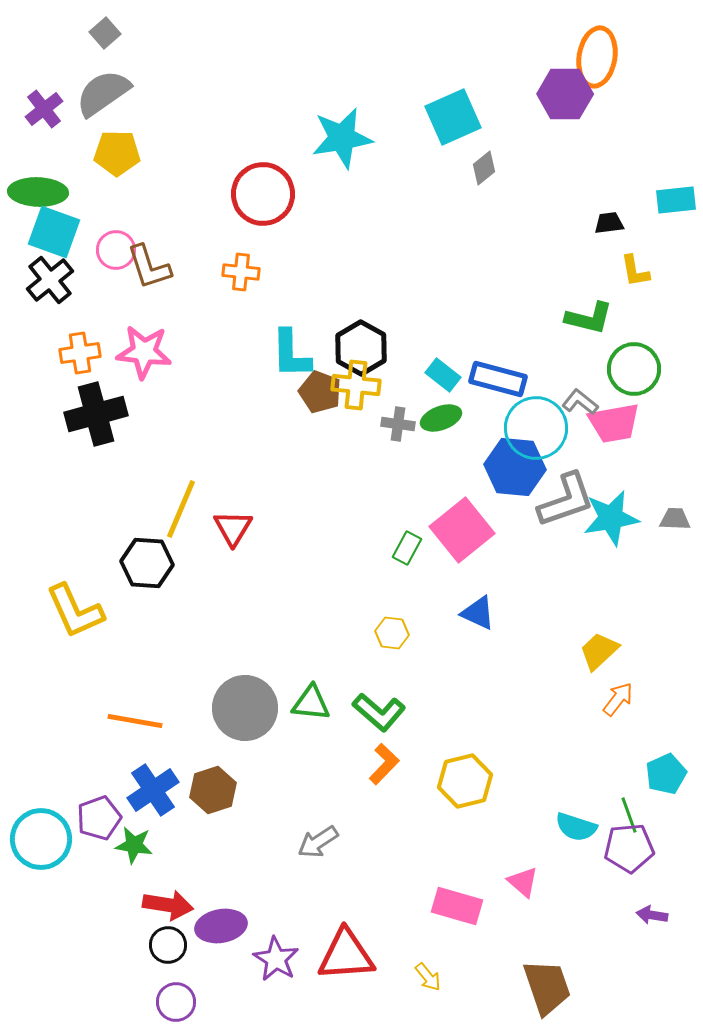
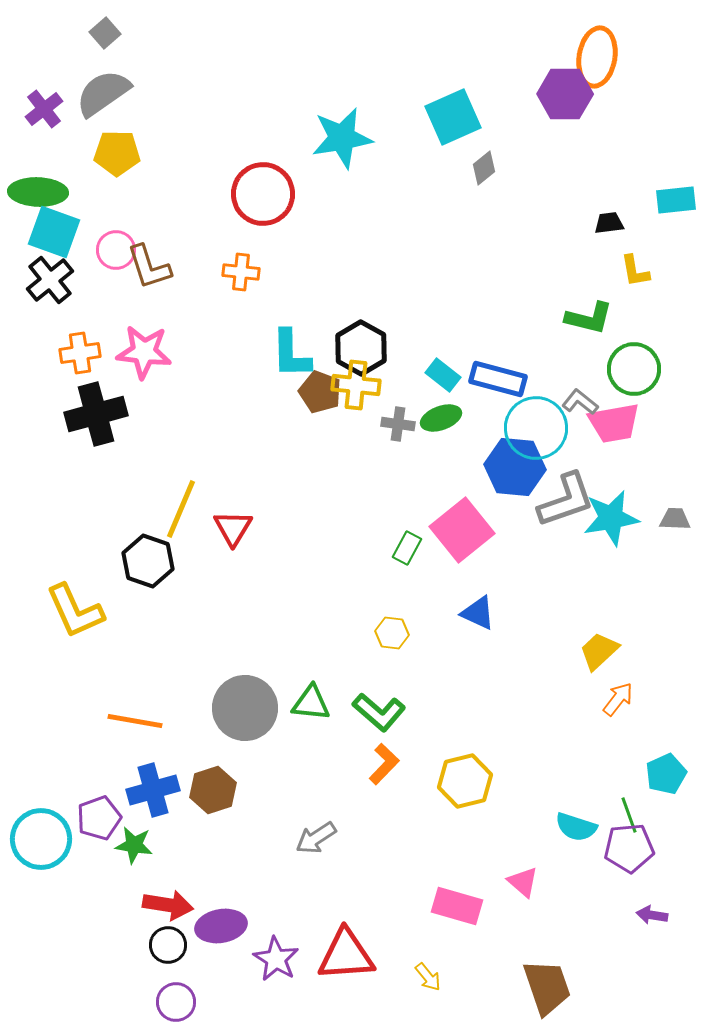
black hexagon at (147, 563): moved 1 px right, 2 px up; rotated 15 degrees clockwise
blue cross at (153, 790): rotated 18 degrees clockwise
gray arrow at (318, 842): moved 2 px left, 4 px up
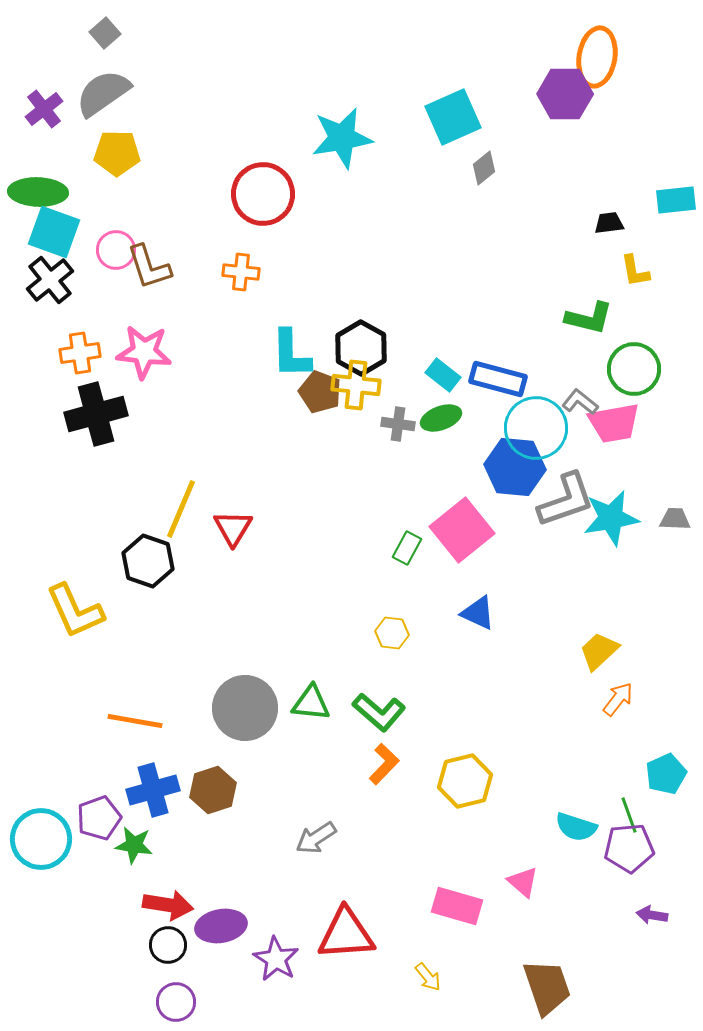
red triangle at (346, 955): moved 21 px up
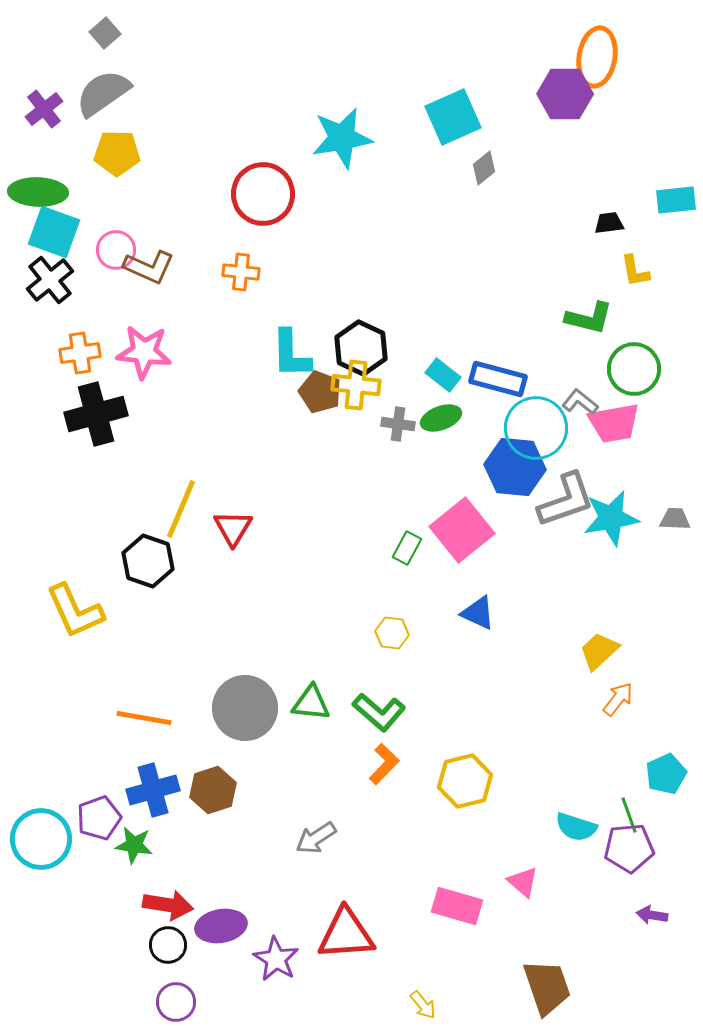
brown L-shape at (149, 267): rotated 48 degrees counterclockwise
black hexagon at (361, 348): rotated 4 degrees counterclockwise
orange line at (135, 721): moved 9 px right, 3 px up
yellow arrow at (428, 977): moved 5 px left, 28 px down
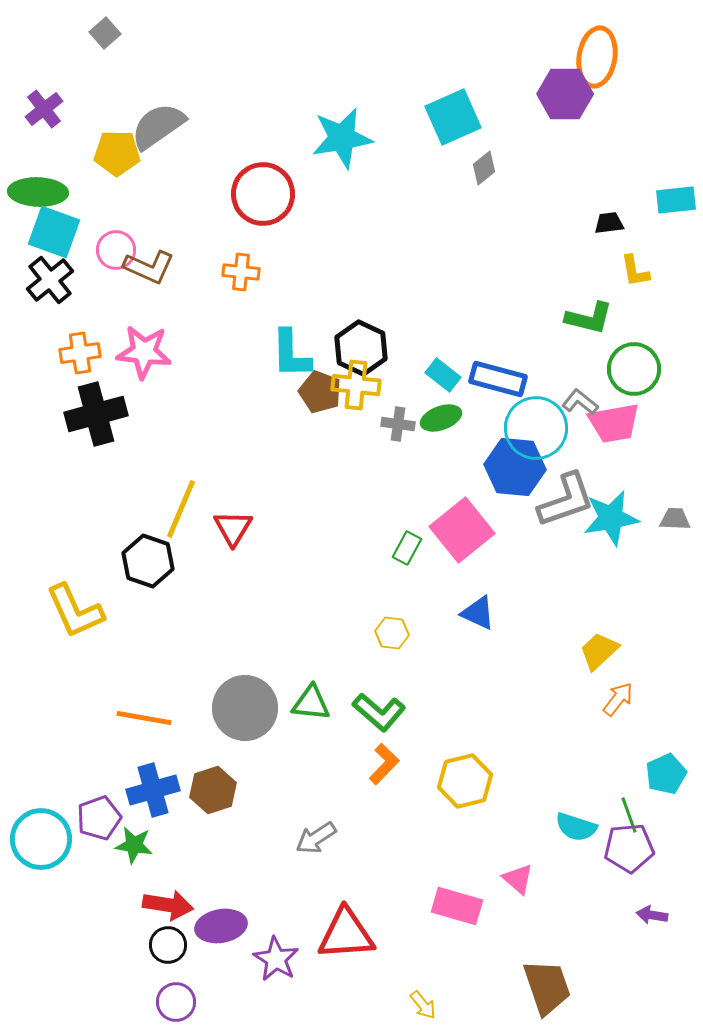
gray semicircle at (103, 93): moved 55 px right, 33 px down
pink triangle at (523, 882): moved 5 px left, 3 px up
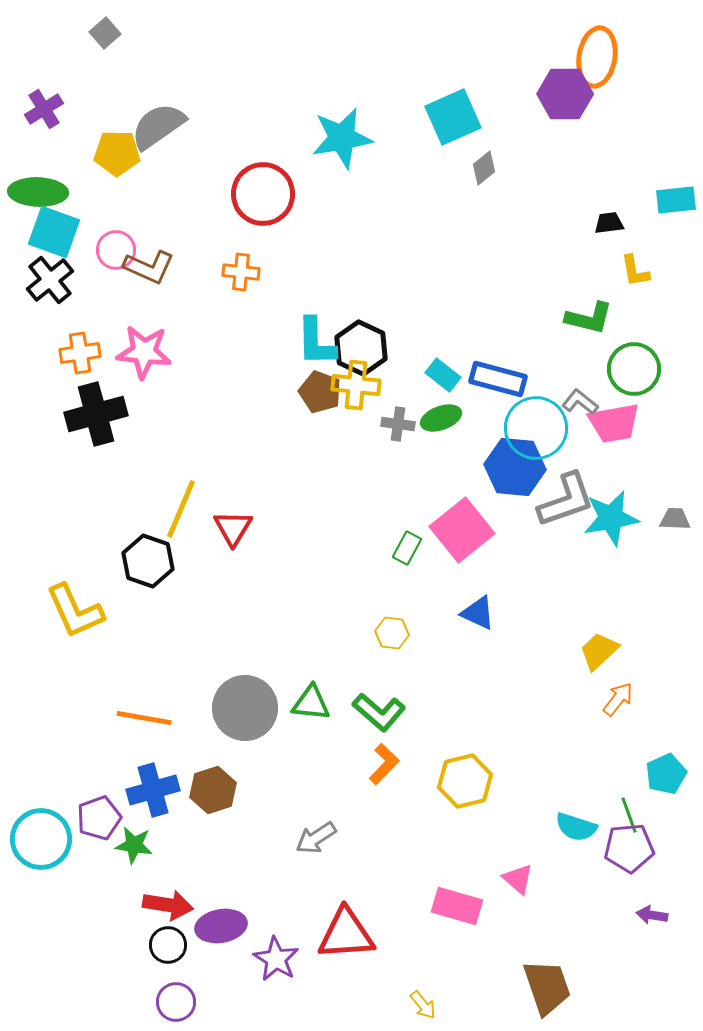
purple cross at (44, 109): rotated 6 degrees clockwise
cyan L-shape at (291, 354): moved 25 px right, 12 px up
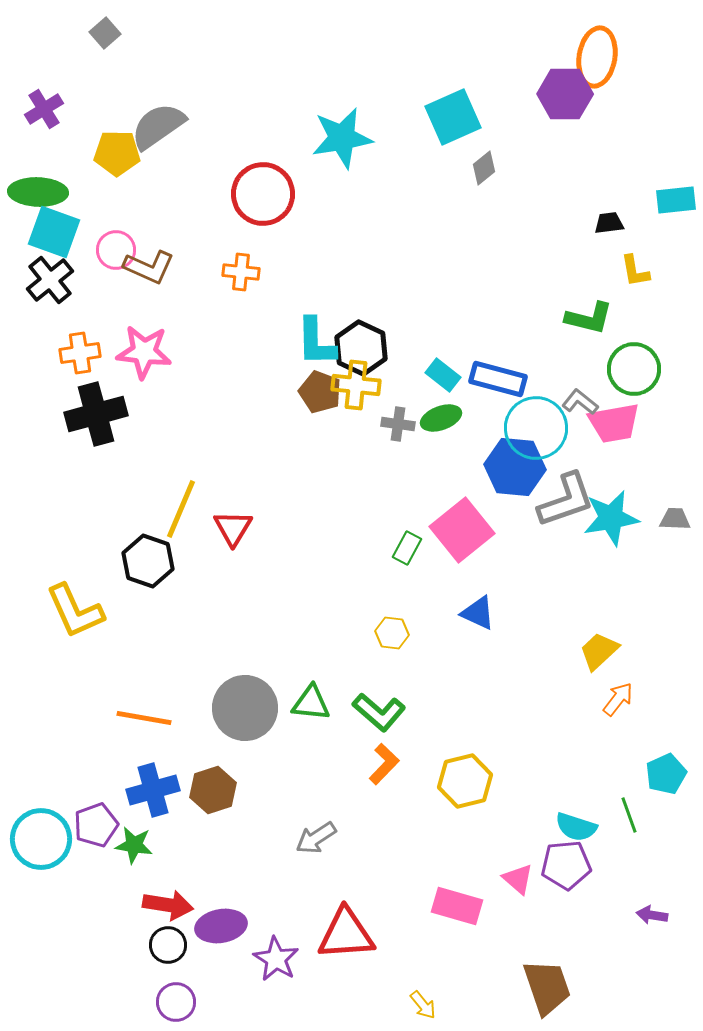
purple pentagon at (99, 818): moved 3 px left, 7 px down
purple pentagon at (629, 848): moved 63 px left, 17 px down
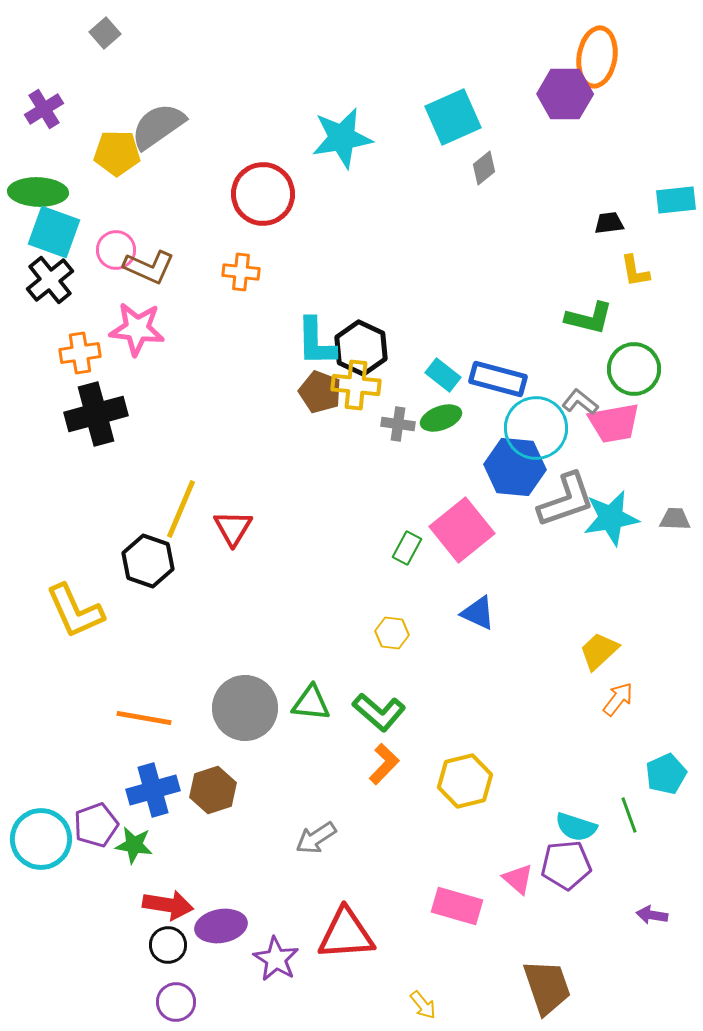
pink star at (144, 352): moved 7 px left, 23 px up
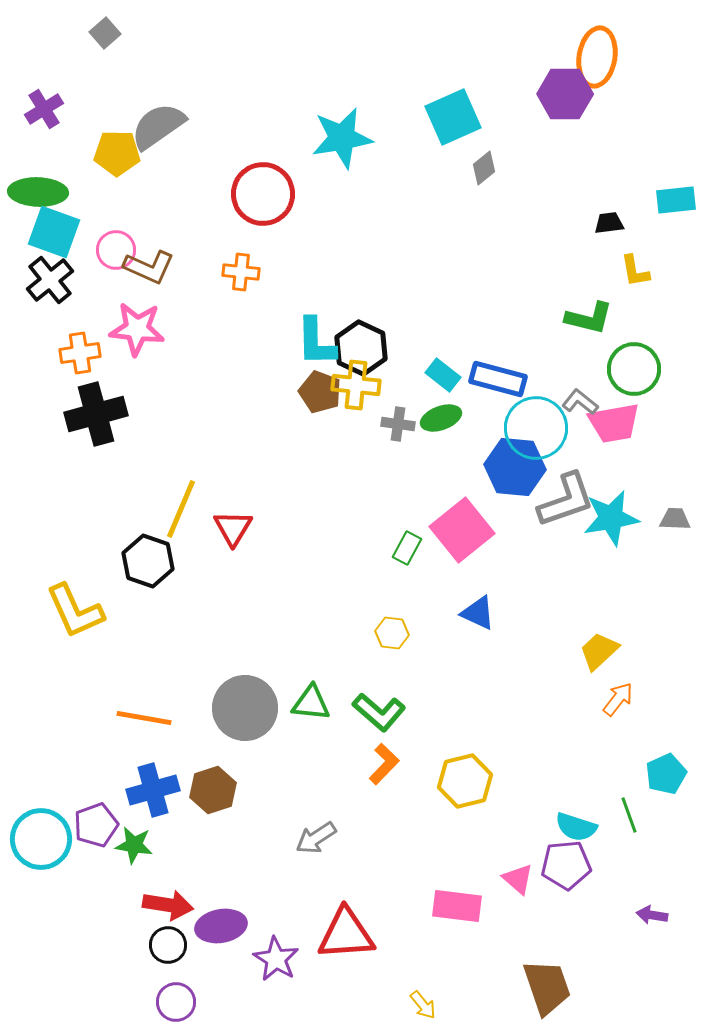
pink rectangle at (457, 906): rotated 9 degrees counterclockwise
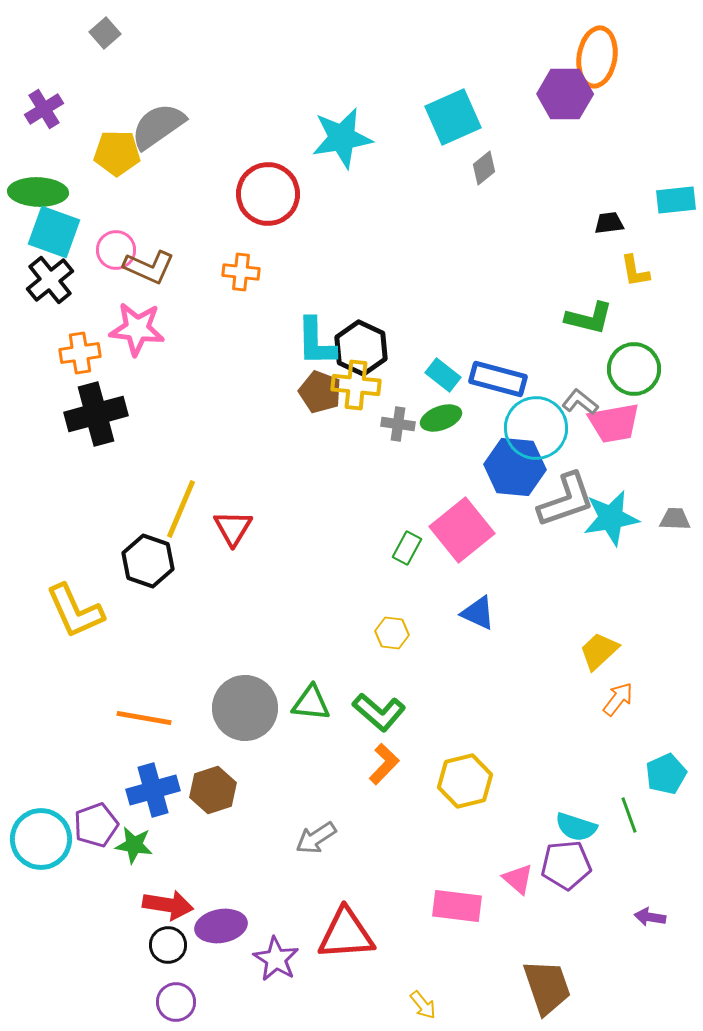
red circle at (263, 194): moved 5 px right
purple arrow at (652, 915): moved 2 px left, 2 px down
